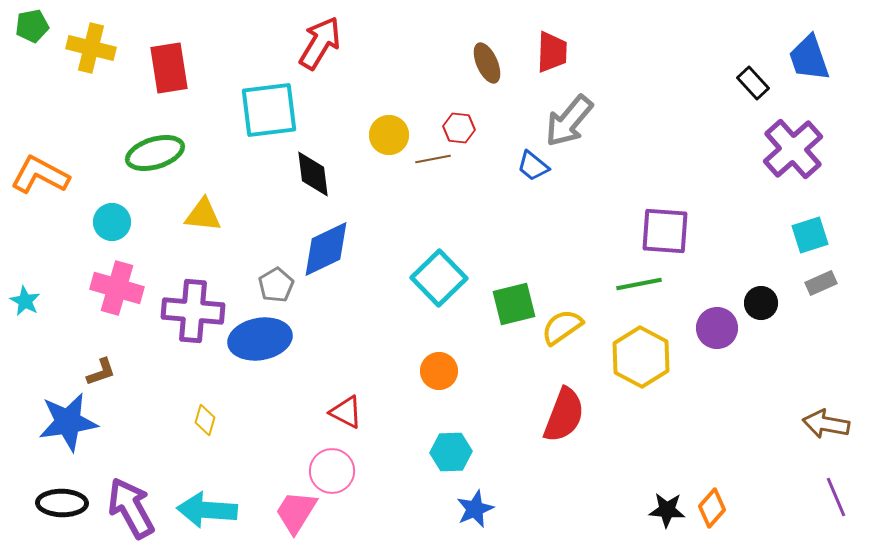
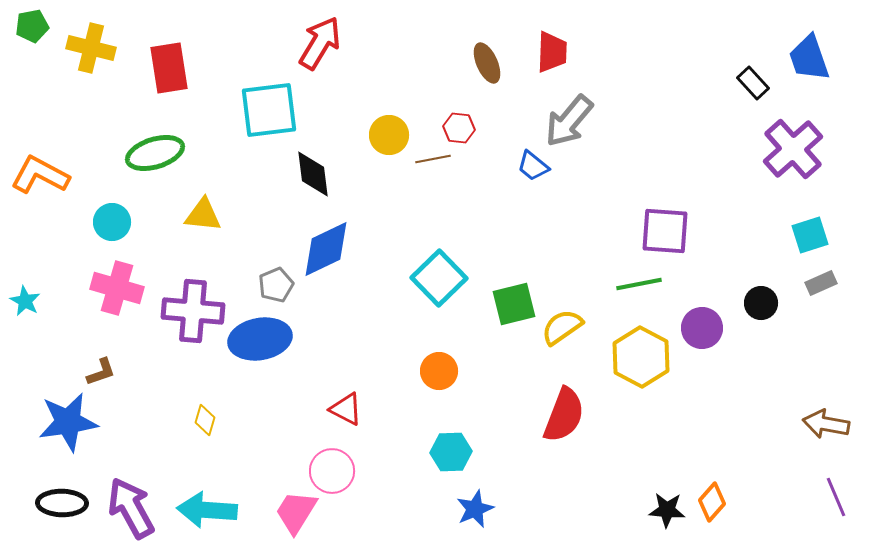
gray pentagon at (276, 285): rotated 8 degrees clockwise
purple circle at (717, 328): moved 15 px left
red triangle at (346, 412): moved 3 px up
orange diamond at (712, 508): moved 6 px up
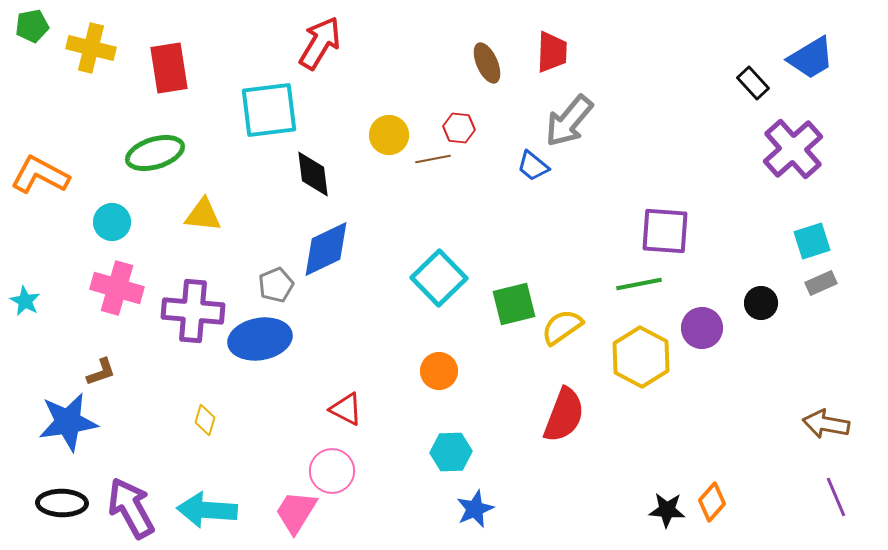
blue trapezoid at (809, 58): moved 2 px right; rotated 102 degrees counterclockwise
cyan square at (810, 235): moved 2 px right, 6 px down
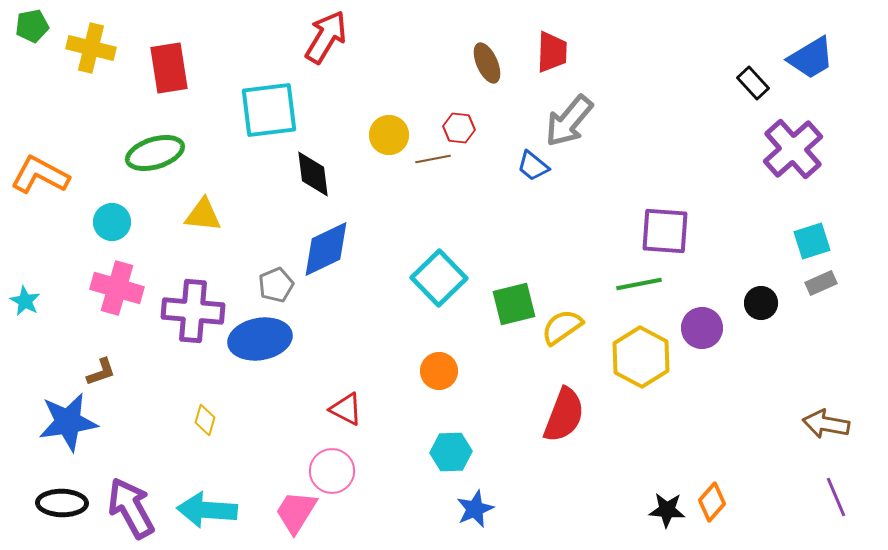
red arrow at (320, 43): moved 6 px right, 6 px up
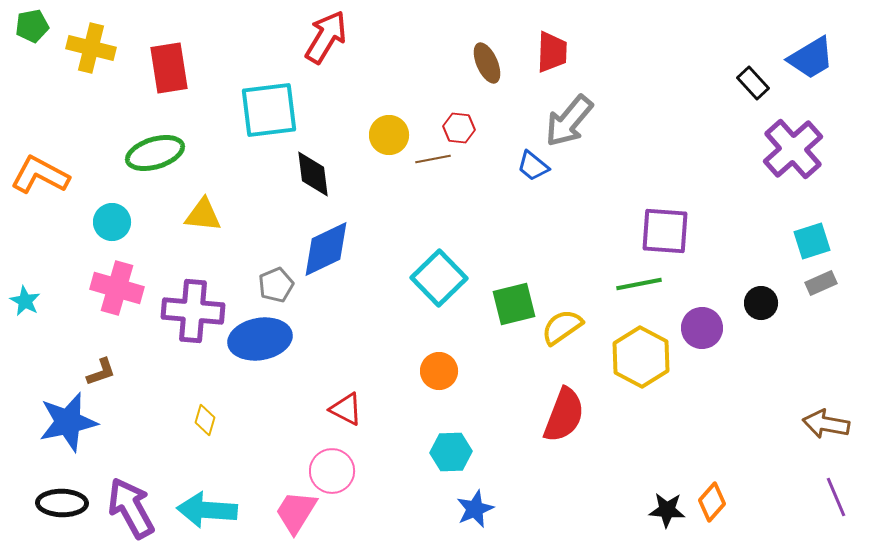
blue star at (68, 422): rotated 4 degrees counterclockwise
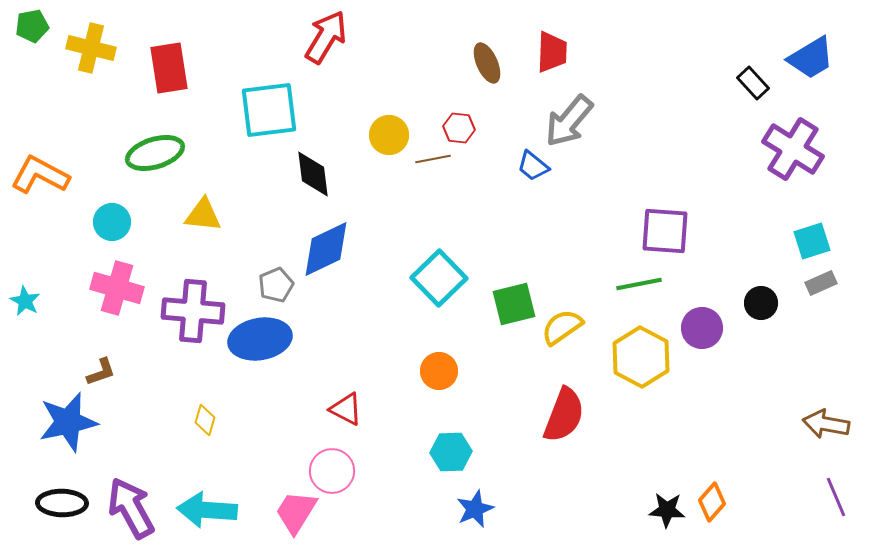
purple cross at (793, 149): rotated 16 degrees counterclockwise
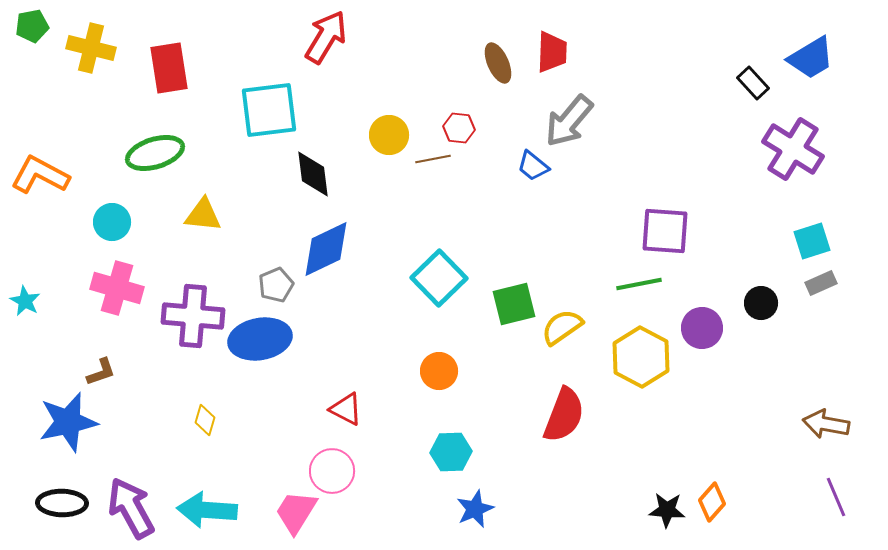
brown ellipse at (487, 63): moved 11 px right
purple cross at (193, 311): moved 5 px down
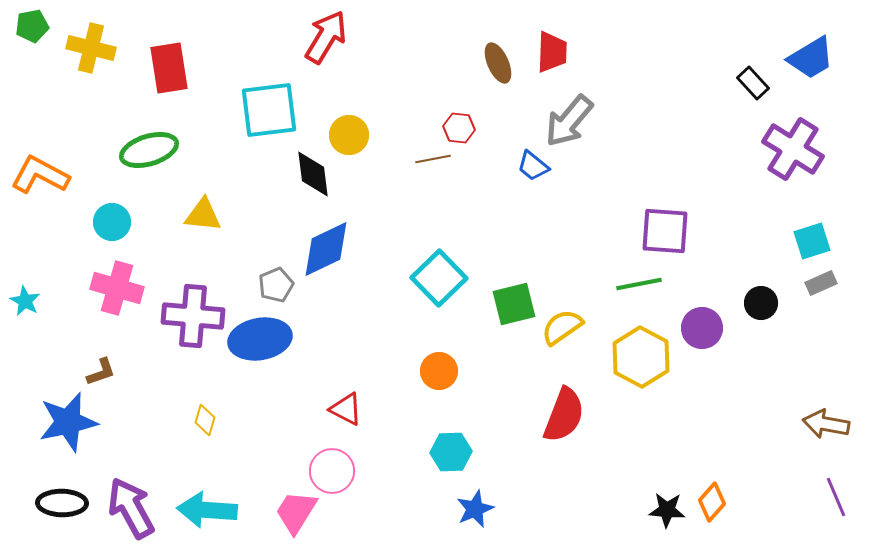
yellow circle at (389, 135): moved 40 px left
green ellipse at (155, 153): moved 6 px left, 3 px up
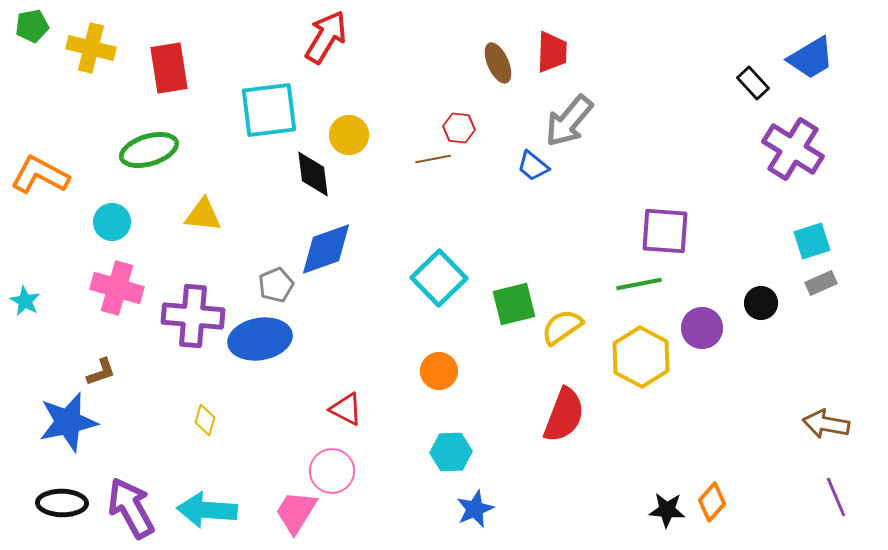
blue diamond at (326, 249): rotated 6 degrees clockwise
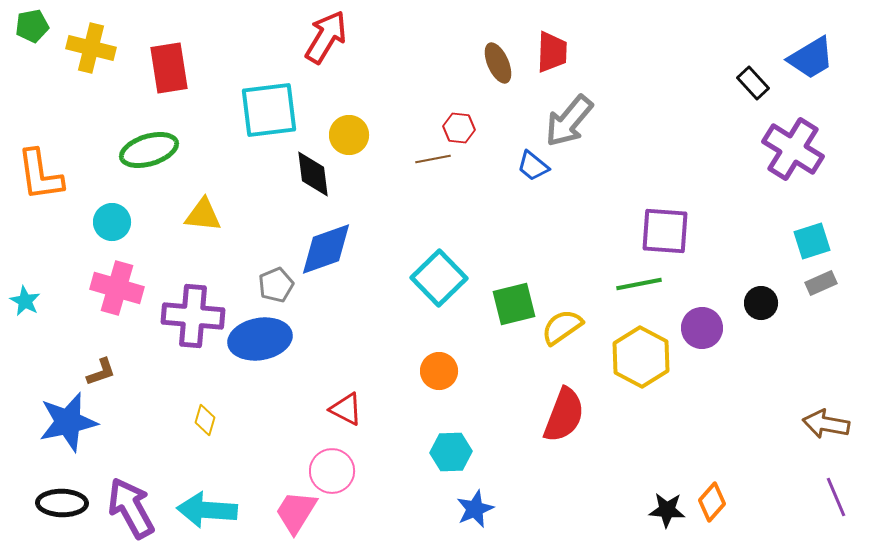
orange L-shape at (40, 175): rotated 126 degrees counterclockwise
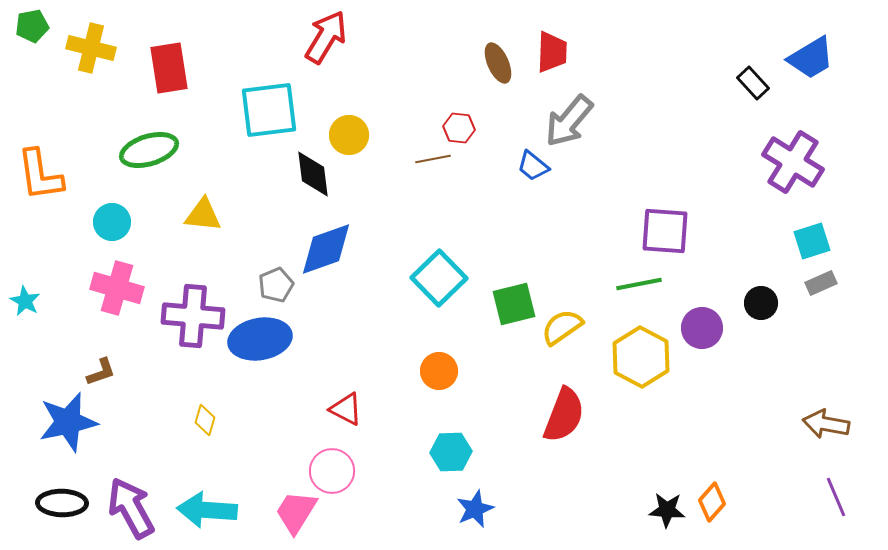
purple cross at (793, 149): moved 13 px down
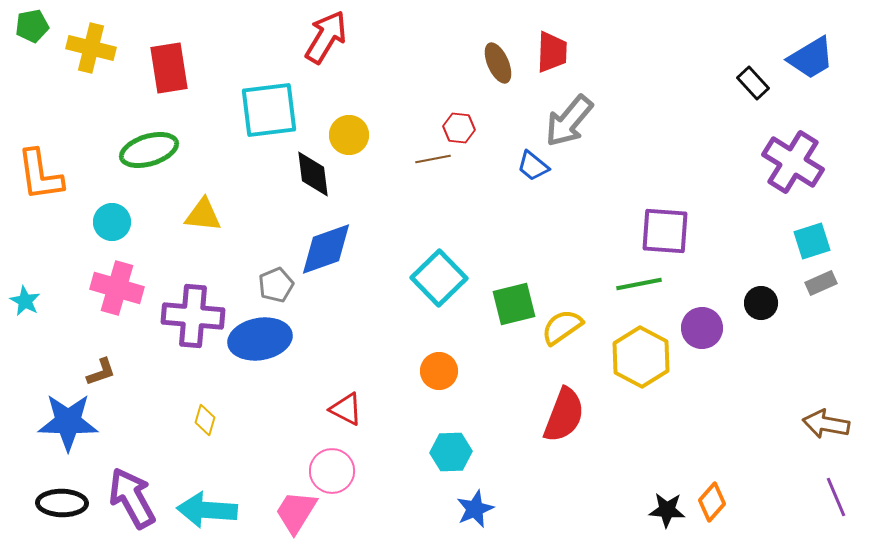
blue star at (68, 422): rotated 14 degrees clockwise
purple arrow at (131, 508): moved 1 px right, 10 px up
